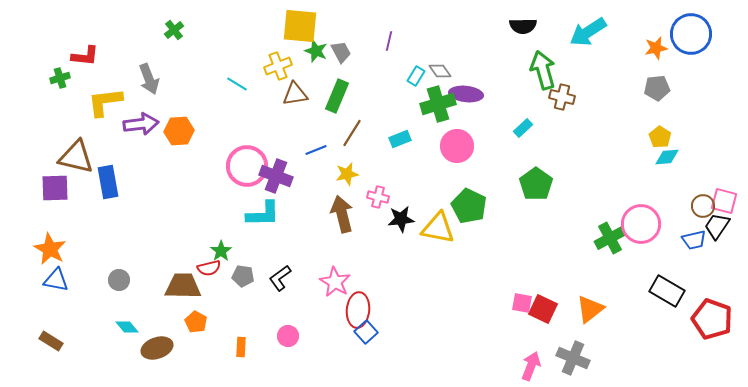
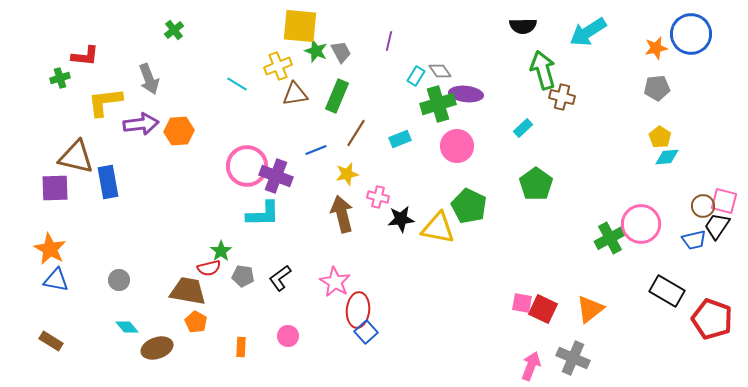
brown line at (352, 133): moved 4 px right
brown trapezoid at (183, 286): moved 5 px right, 5 px down; rotated 9 degrees clockwise
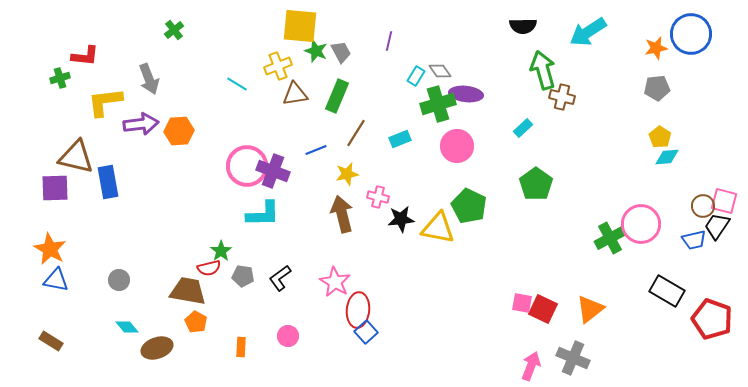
purple cross at (276, 176): moved 3 px left, 5 px up
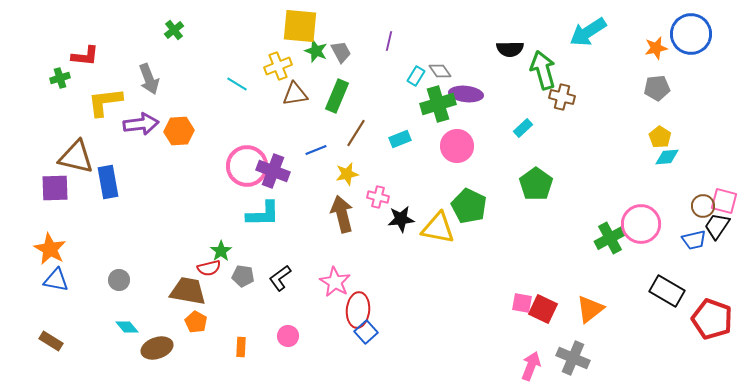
black semicircle at (523, 26): moved 13 px left, 23 px down
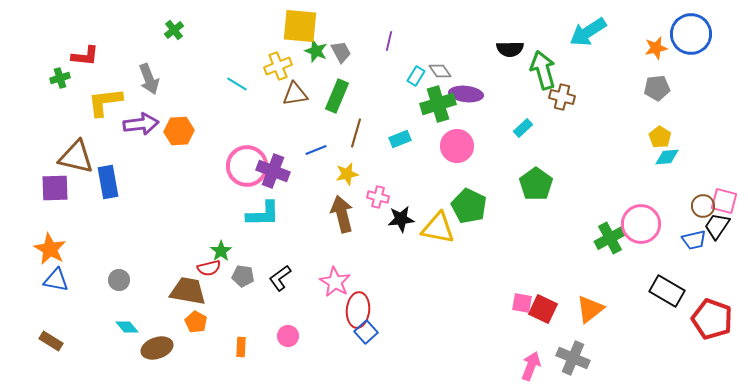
brown line at (356, 133): rotated 16 degrees counterclockwise
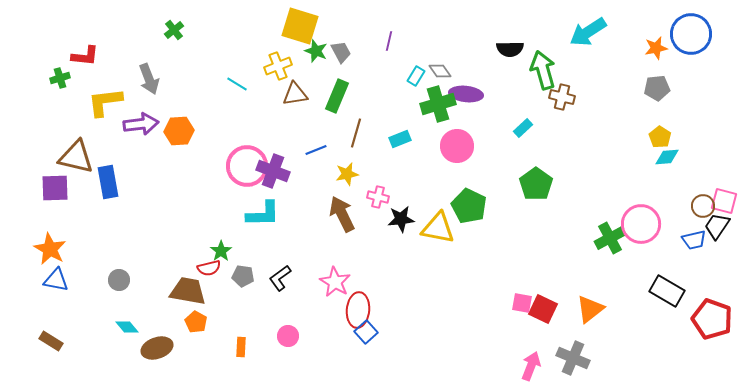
yellow square at (300, 26): rotated 12 degrees clockwise
brown arrow at (342, 214): rotated 12 degrees counterclockwise
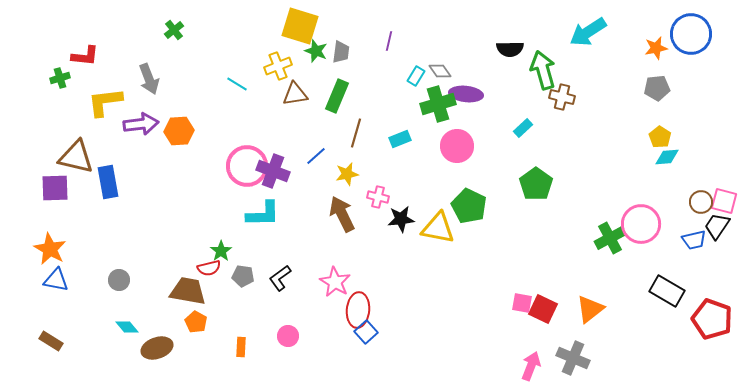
gray trapezoid at (341, 52): rotated 35 degrees clockwise
blue line at (316, 150): moved 6 px down; rotated 20 degrees counterclockwise
brown circle at (703, 206): moved 2 px left, 4 px up
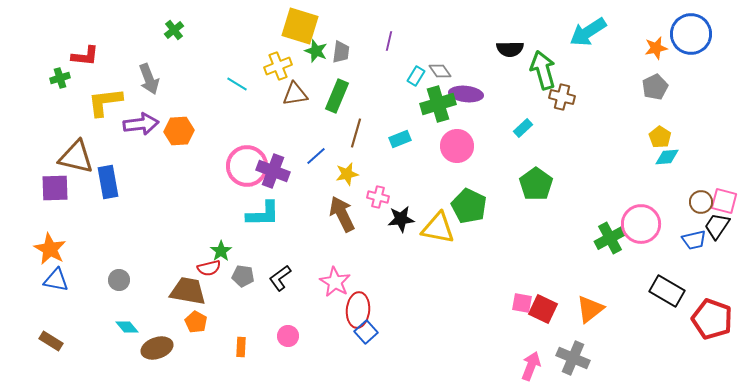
gray pentagon at (657, 88): moved 2 px left, 1 px up; rotated 20 degrees counterclockwise
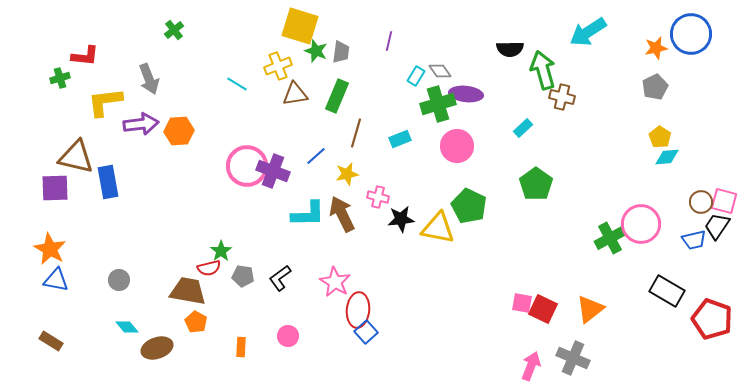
cyan L-shape at (263, 214): moved 45 px right
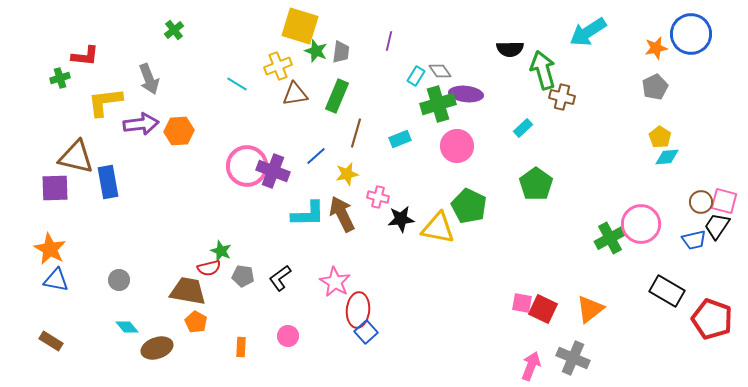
green star at (221, 251): rotated 15 degrees counterclockwise
